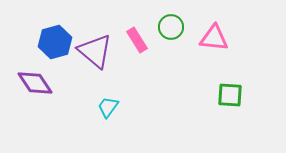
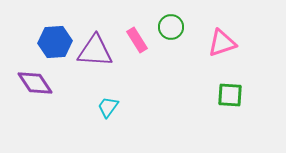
pink triangle: moved 8 px right, 5 px down; rotated 24 degrees counterclockwise
blue hexagon: rotated 12 degrees clockwise
purple triangle: rotated 36 degrees counterclockwise
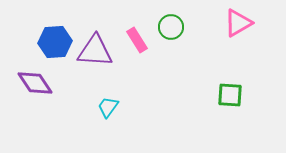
pink triangle: moved 16 px right, 20 px up; rotated 12 degrees counterclockwise
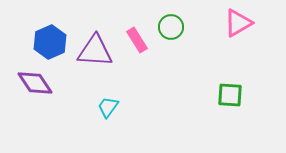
blue hexagon: moved 5 px left; rotated 20 degrees counterclockwise
